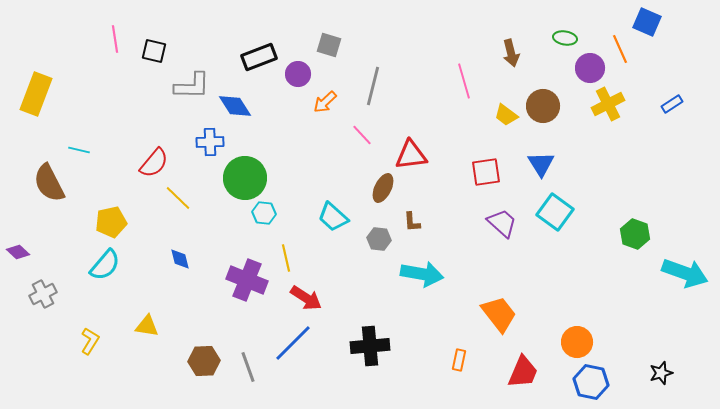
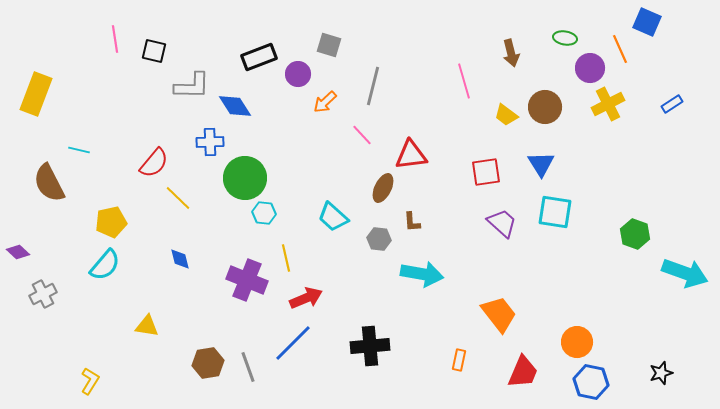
brown circle at (543, 106): moved 2 px right, 1 px down
cyan square at (555, 212): rotated 27 degrees counterclockwise
red arrow at (306, 298): rotated 56 degrees counterclockwise
yellow L-shape at (90, 341): moved 40 px down
brown hexagon at (204, 361): moved 4 px right, 2 px down; rotated 8 degrees counterclockwise
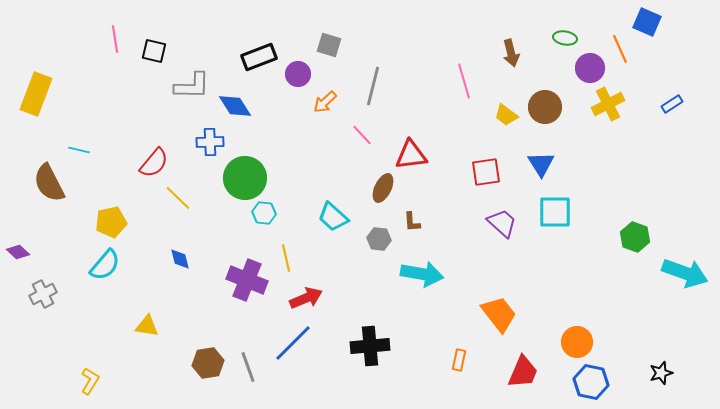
cyan square at (555, 212): rotated 9 degrees counterclockwise
green hexagon at (635, 234): moved 3 px down
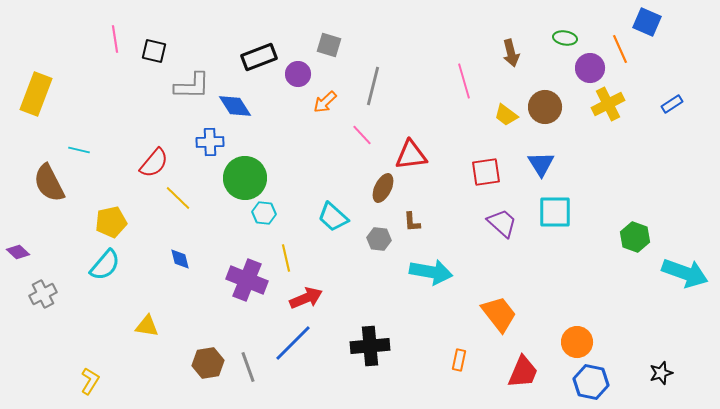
cyan arrow at (422, 274): moved 9 px right, 2 px up
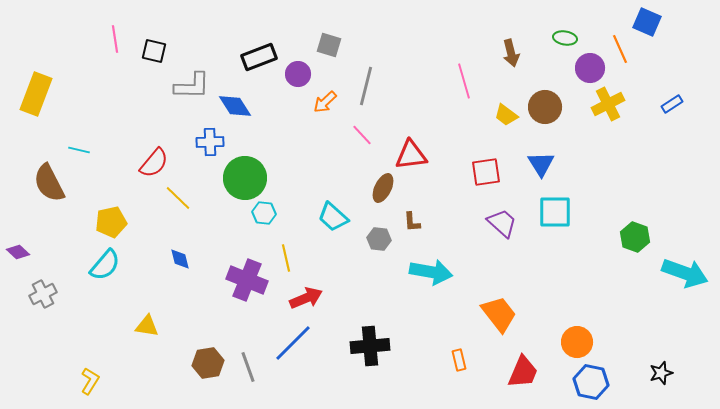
gray line at (373, 86): moved 7 px left
orange rectangle at (459, 360): rotated 25 degrees counterclockwise
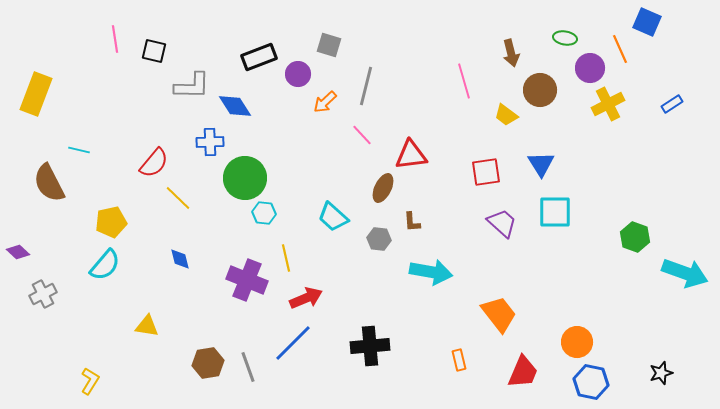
brown circle at (545, 107): moved 5 px left, 17 px up
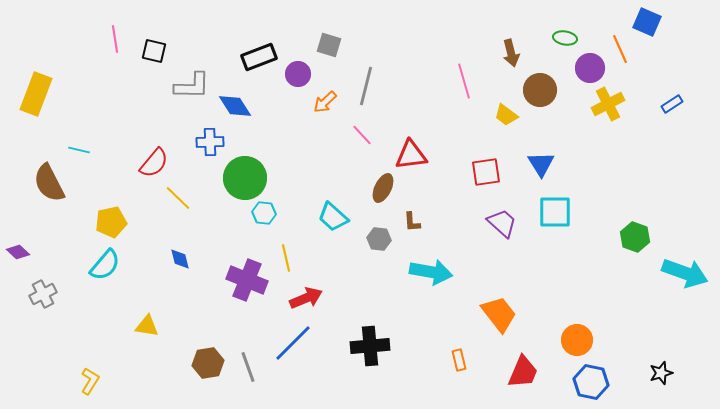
orange circle at (577, 342): moved 2 px up
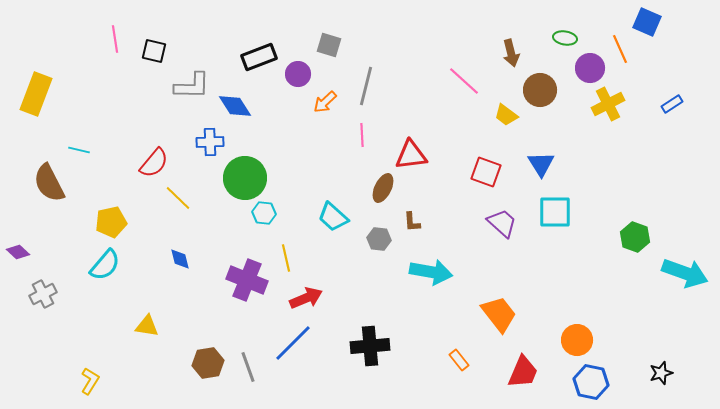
pink line at (464, 81): rotated 32 degrees counterclockwise
pink line at (362, 135): rotated 40 degrees clockwise
red square at (486, 172): rotated 28 degrees clockwise
orange rectangle at (459, 360): rotated 25 degrees counterclockwise
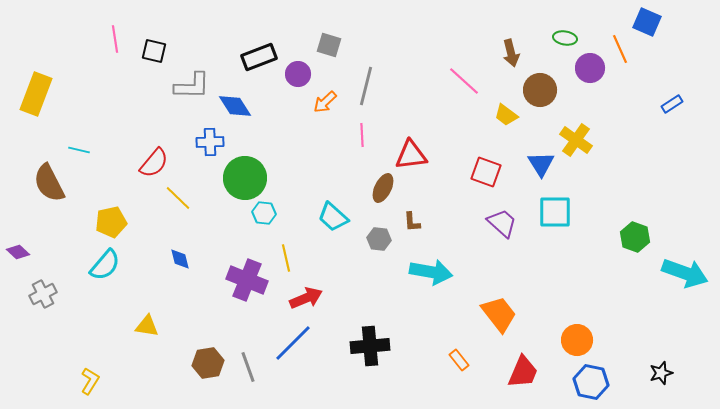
yellow cross at (608, 104): moved 32 px left, 36 px down; rotated 28 degrees counterclockwise
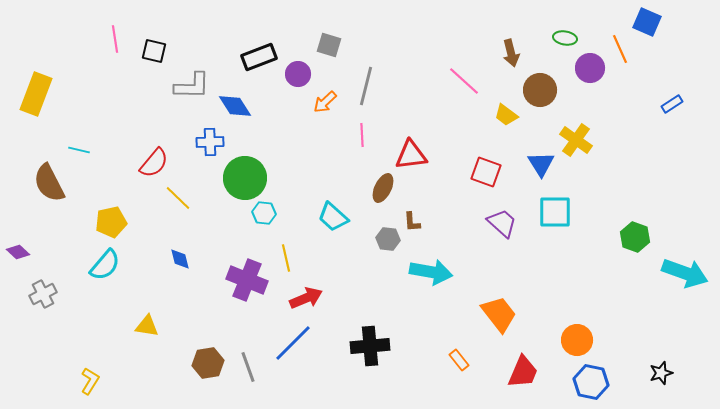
gray hexagon at (379, 239): moved 9 px right
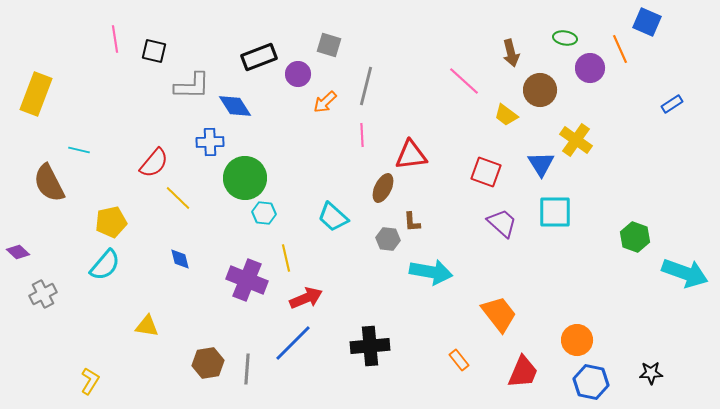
gray line at (248, 367): moved 1 px left, 2 px down; rotated 24 degrees clockwise
black star at (661, 373): moved 10 px left; rotated 15 degrees clockwise
